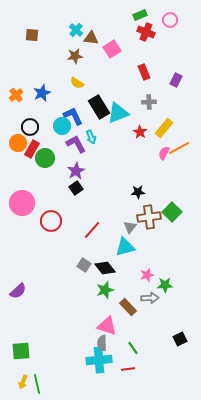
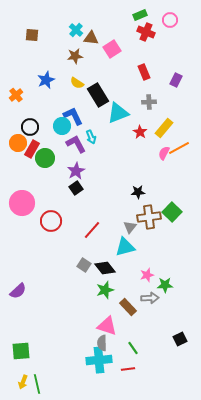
blue star at (42, 93): moved 4 px right, 13 px up
black rectangle at (99, 107): moved 1 px left, 12 px up
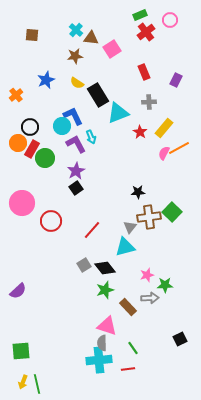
red cross at (146, 32): rotated 30 degrees clockwise
gray square at (84, 265): rotated 24 degrees clockwise
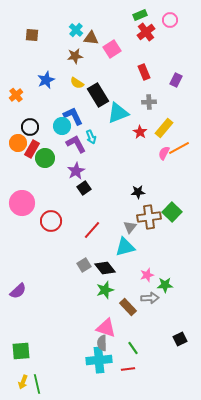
black square at (76, 188): moved 8 px right
pink triangle at (107, 326): moved 1 px left, 2 px down
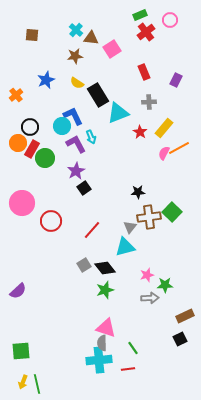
brown rectangle at (128, 307): moved 57 px right, 9 px down; rotated 72 degrees counterclockwise
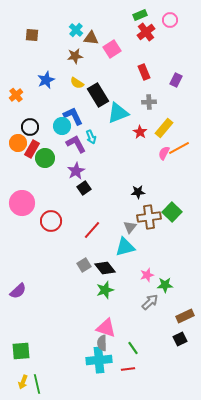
gray arrow at (150, 298): moved 4 px down; rotated 42 degrees counterclockwise
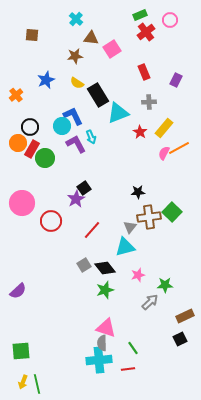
cyan cross at (76, 30): moved 11 px up
purple star at (76, 171): moved 28 px down
pink star at (147, 275): moved 9 px left
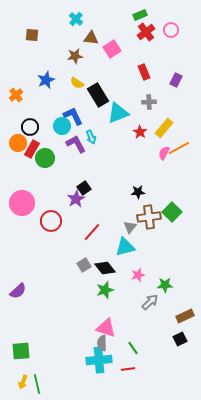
pink circle at (170, 20): moved 1 px right, 10 px down
red line at (92, 230): moved 2 px down
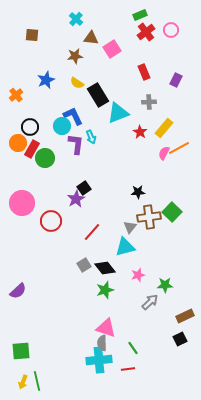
purple L-shape at (76, 144): rotated 35 degrees clockwise
green line at (37, 384): moved 3 px up
